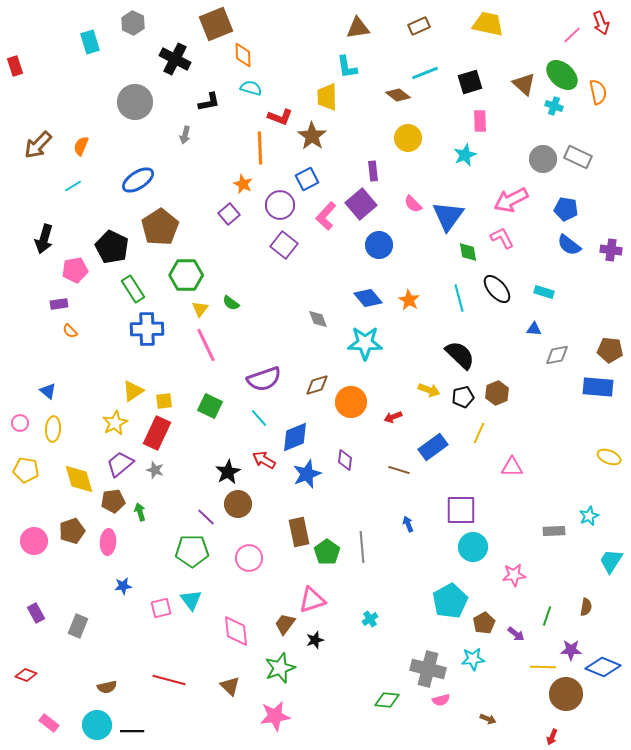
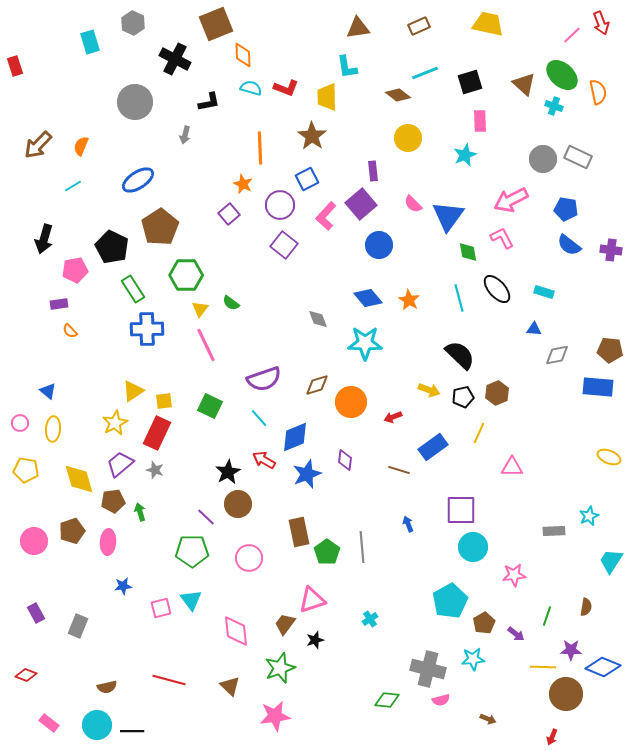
red L-shape at (280, 117): moved 6 px right, 29 px up
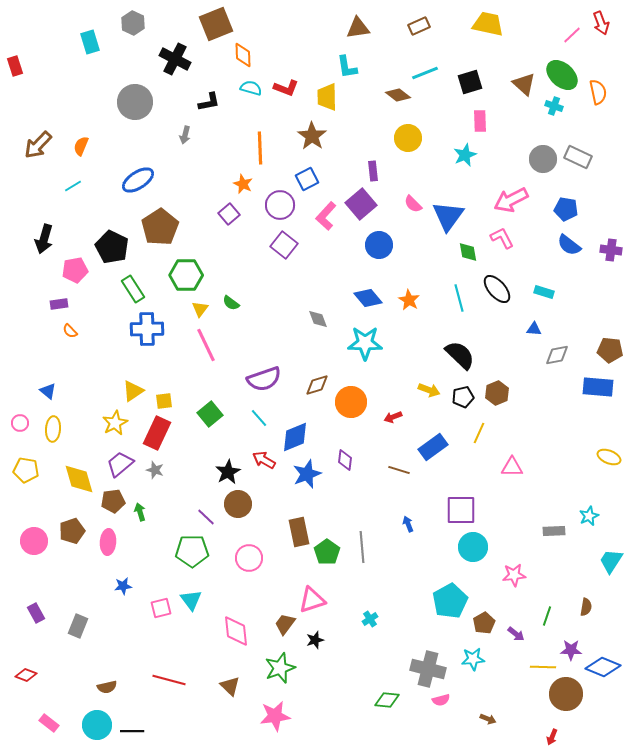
green square at (210, 406): moved 8 px down; rotated 25 degrees clockwise
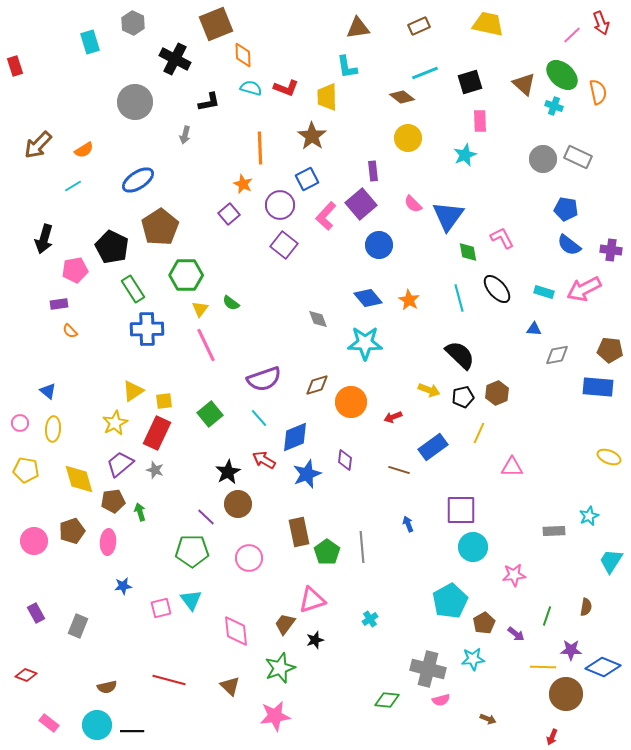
brown diamond at (398, 95): moved 4 px right, 2 px down
orange semicircle at (81, 146): moved 3 px right, 4 px down; rotated 144 degrees counterclockwise
pink arrow at (511, 200): moved 73 px right, 89 px down
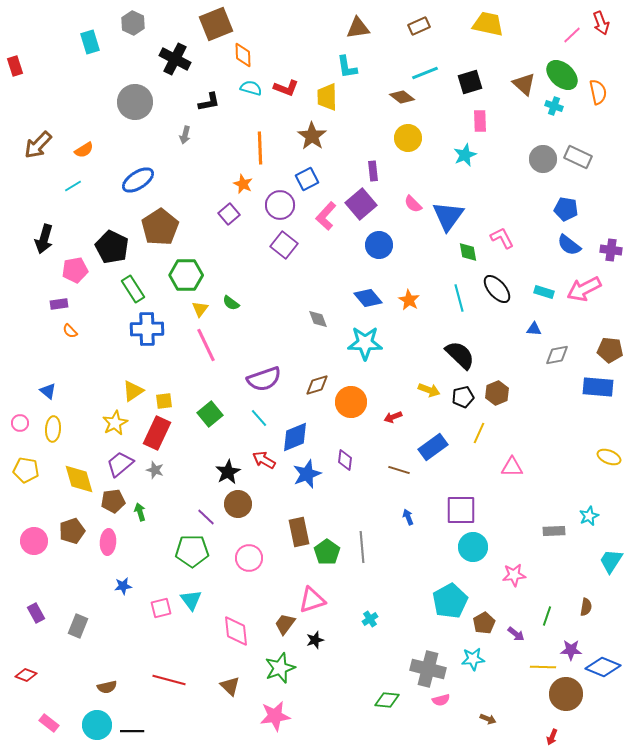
blue arrow at (408, 524): moved 7 px up
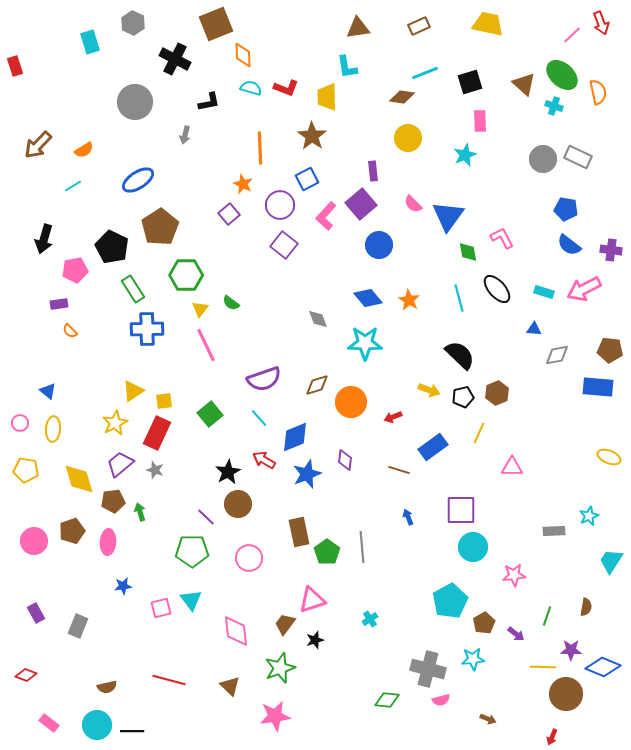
brown diamond at (402, 97): rotated 30 degrees counterclockwise
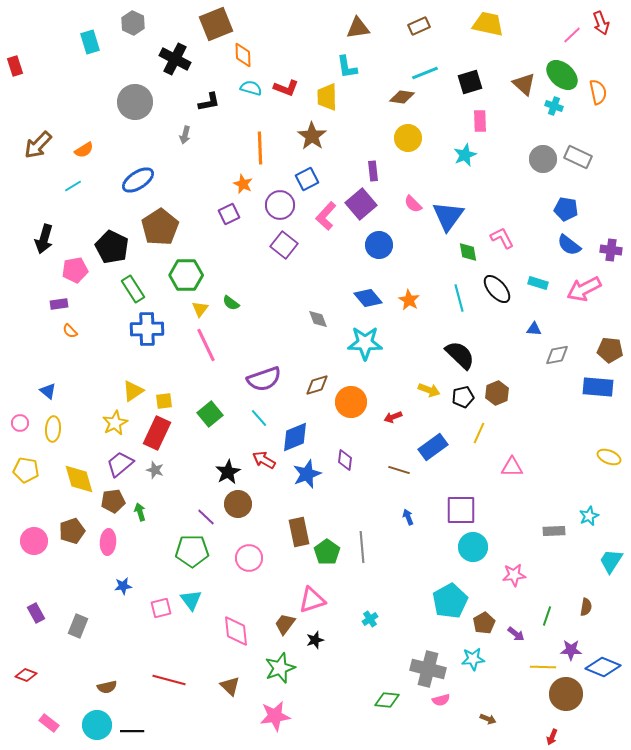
purple square at (229, 214): rotated 15 degrees clockwise
cyan rectangle at (544, 292): moved 6 px left, 9 px up
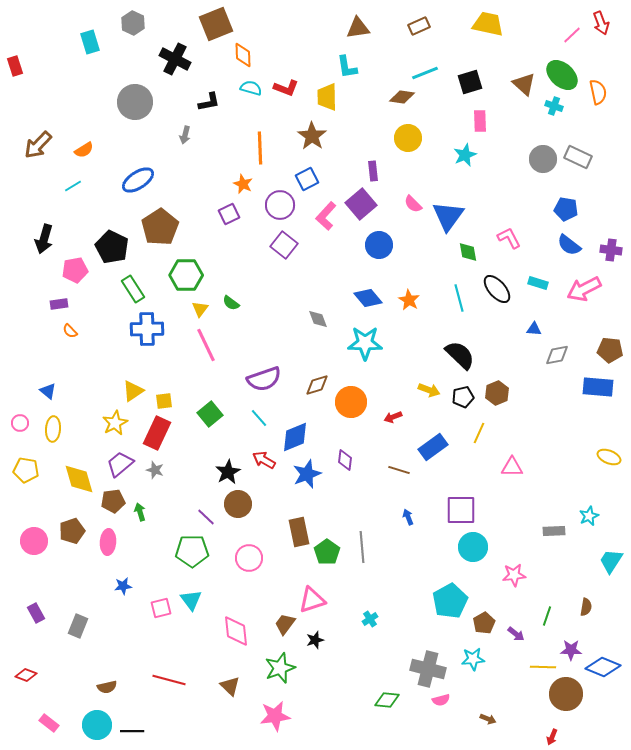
pink L-shape at (502, 238): moved 7 px right
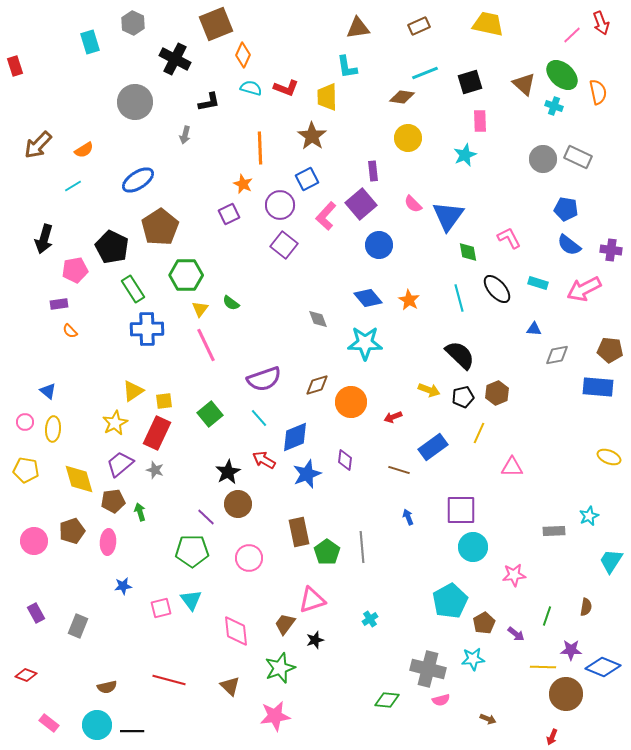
orange diamond at (243, 55): rotated 25 degrees clockwise
pink circle at (20, 423): moved 5 px right, 1 px up
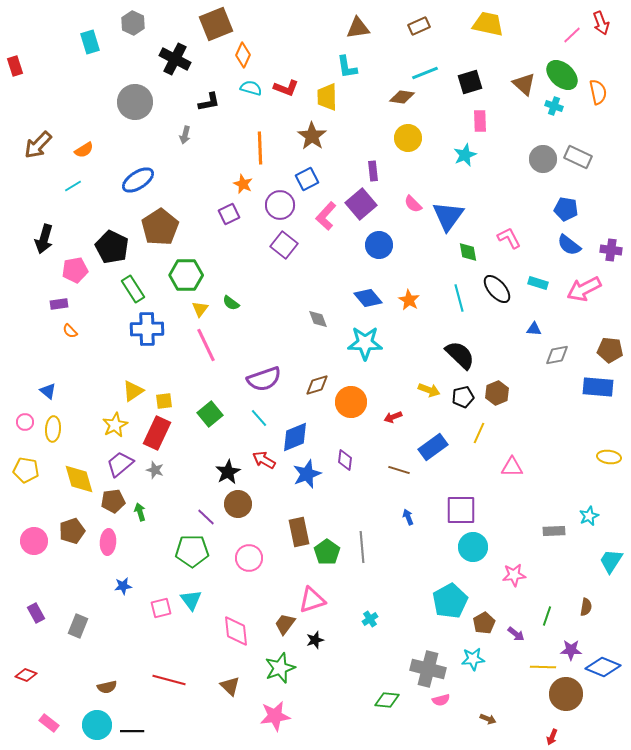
yellow star at (115, 423): moved 2 px down
yellow ellipse at (609, 457): rotated 15 degrees counterclockwise
